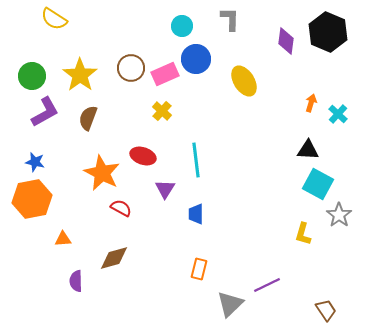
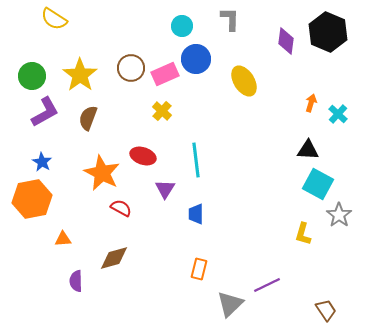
blue star: moved 7 px right; rotated 18 degrees clockwise
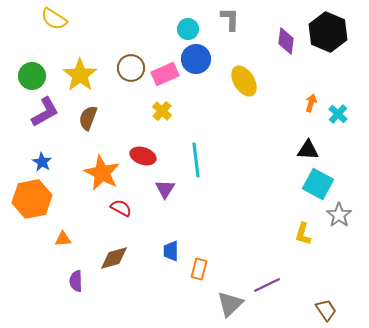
cyan circle: moved 6 px right, 3 px down
blue trapezoid: moved 25 px left, 37 px down
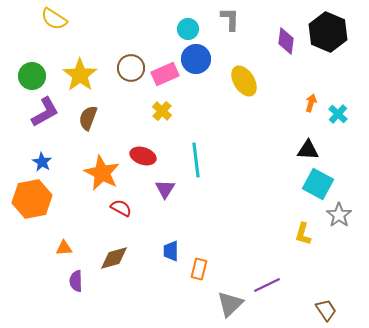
orange triangle: moved 1 px right, 9 px down
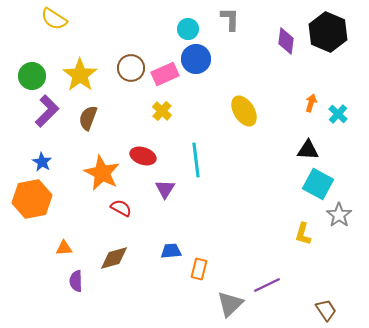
yellow ellipse: moved 30 px down
purple L-shape: moved 2 px right, 1 px up; rotated 16 degrees counterclockwise
blue trapezoid: rotated 85 degrees clockwise
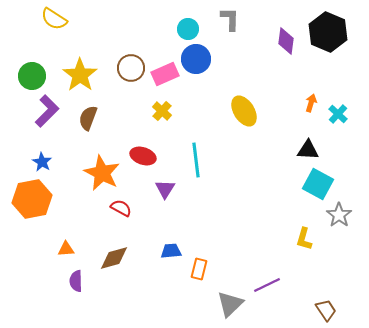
yellow L-shape: moved 1 px right, 5 px down
orange triangle: moved 2 px right, 1 px down
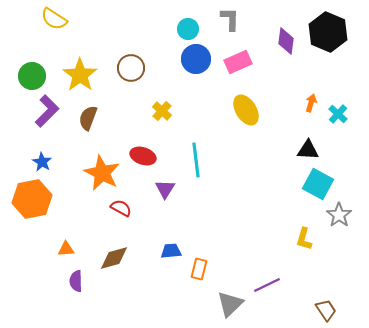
pink rectangle: moved 73 px right, 12 px up
yellow ellipse: moved 2 px right, 1 px up
